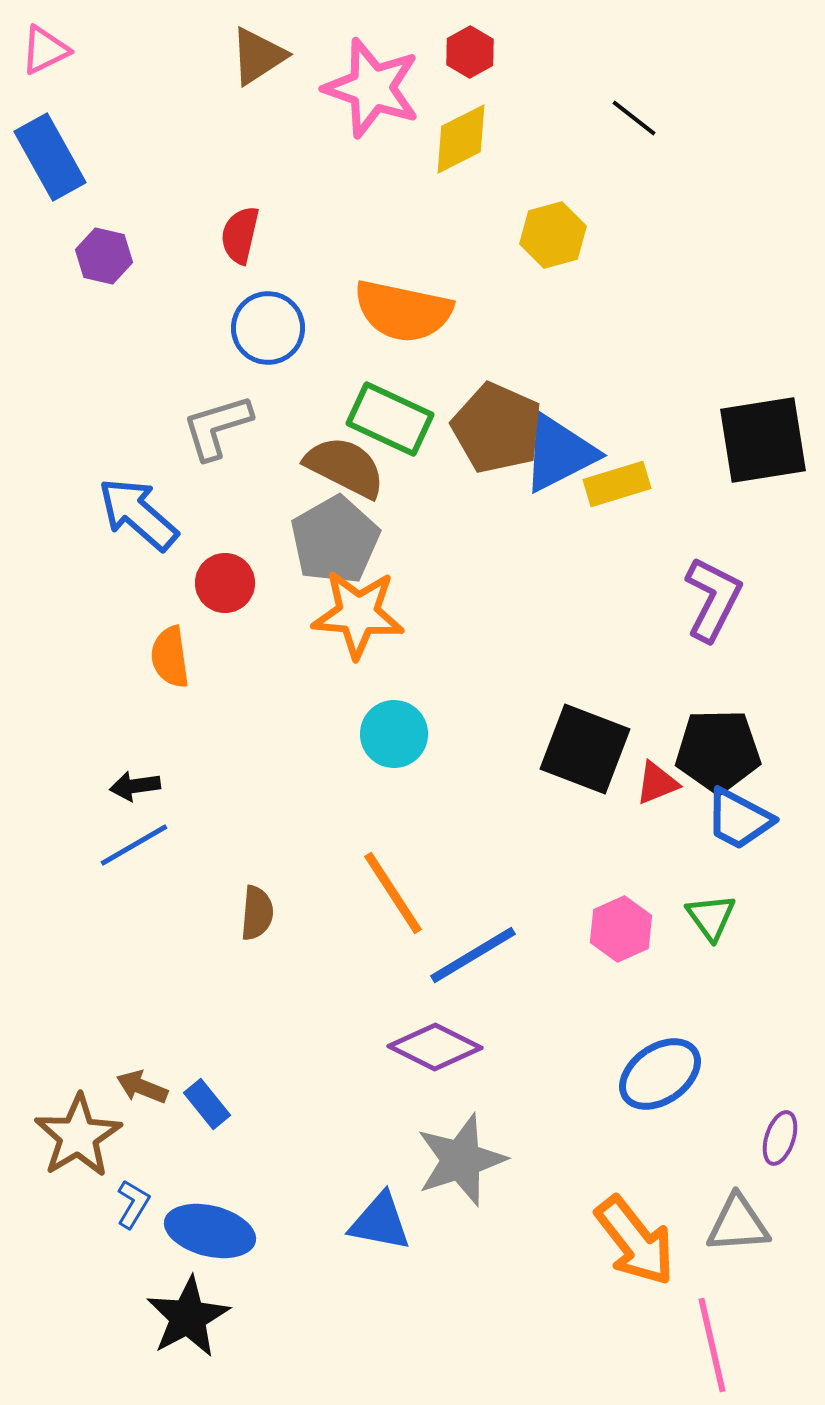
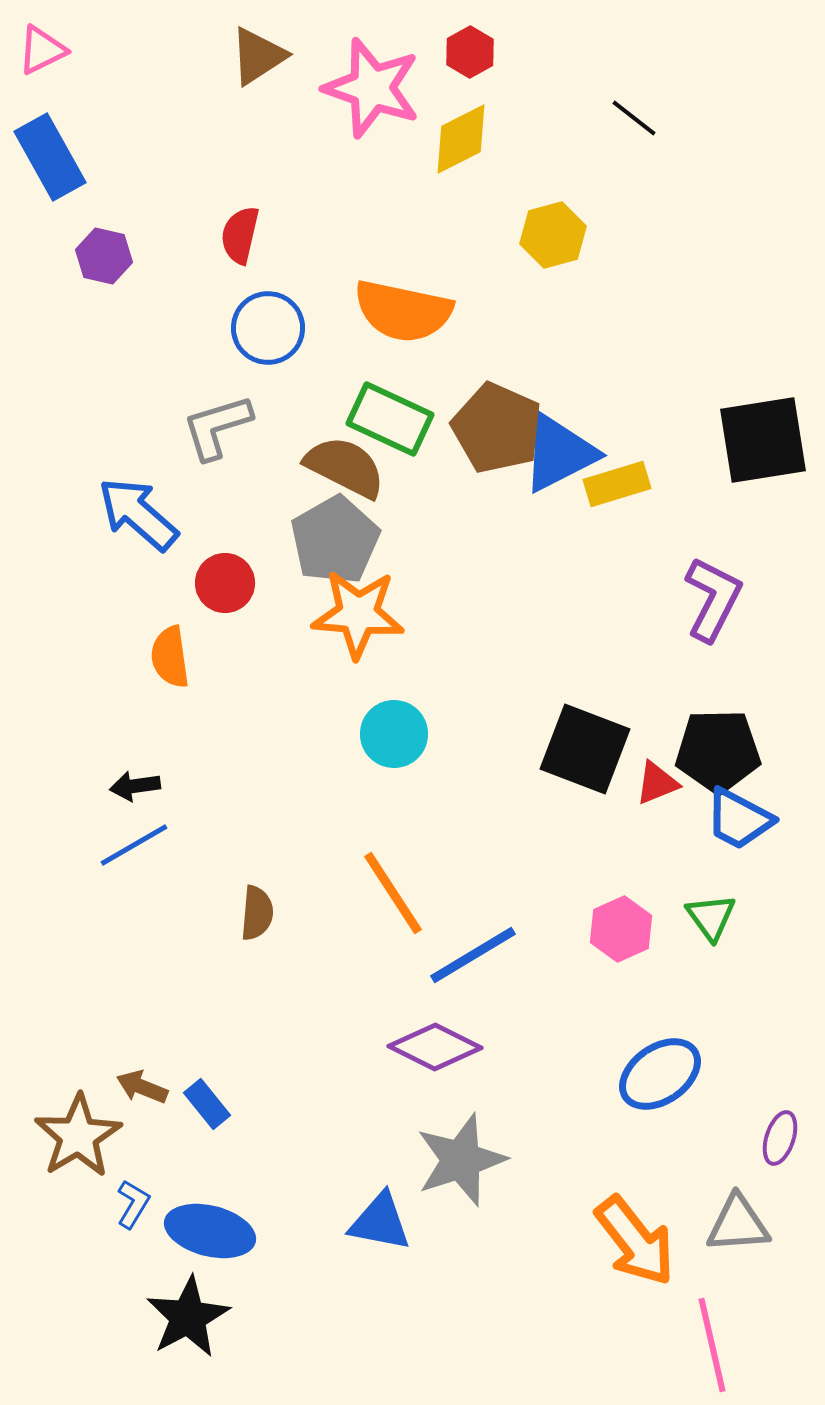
pink triangle at (45, 50): moved 3 px left
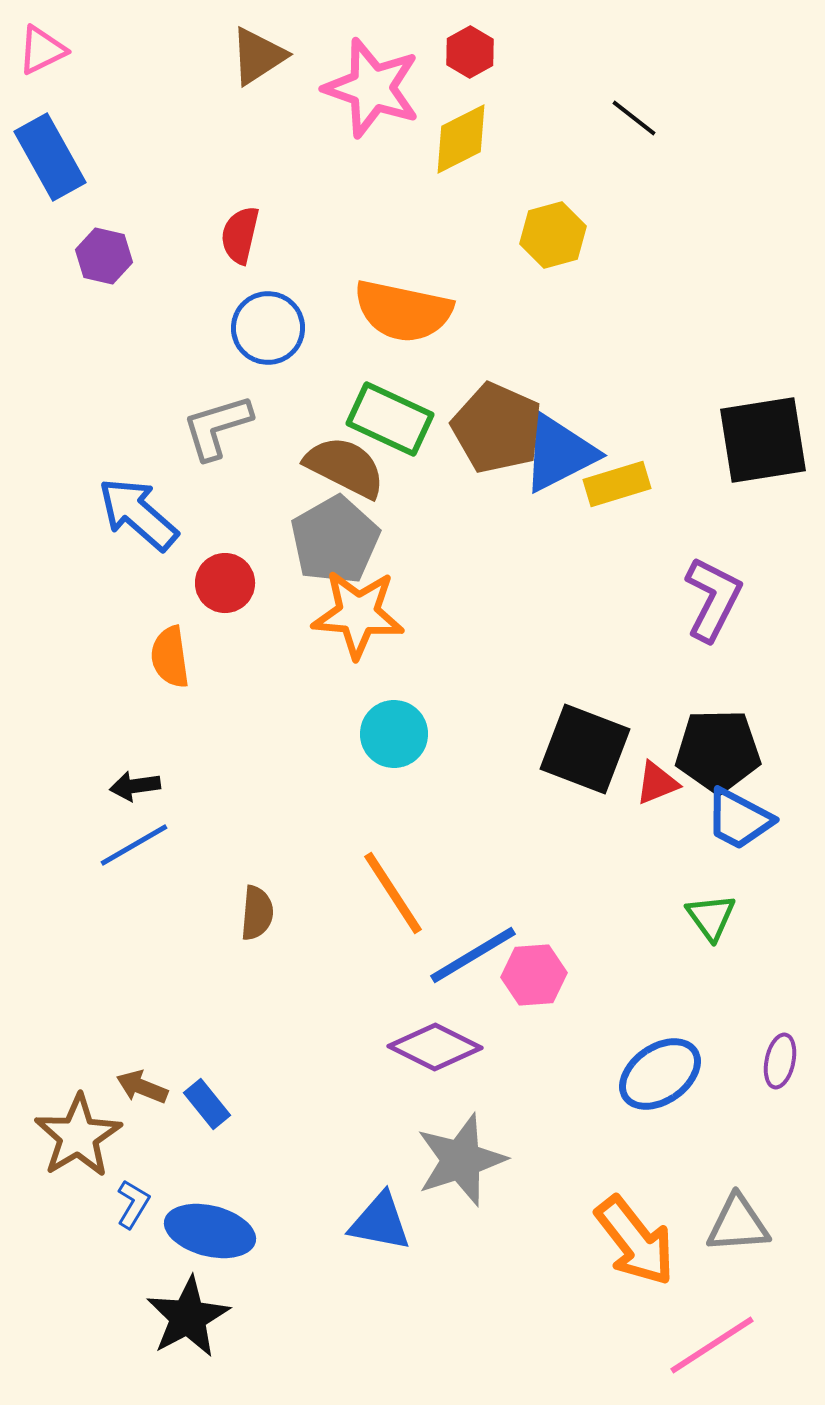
pink hexagon at (621, 929): moved 87 px left, 46 px down; rotated 20 degrees clockwise
purple ellipse at (780, 1138): moved 77 px up; rotated 6 degrees counterclockwise
pink line at (712, 1345): rotated 70 degrees clockwise
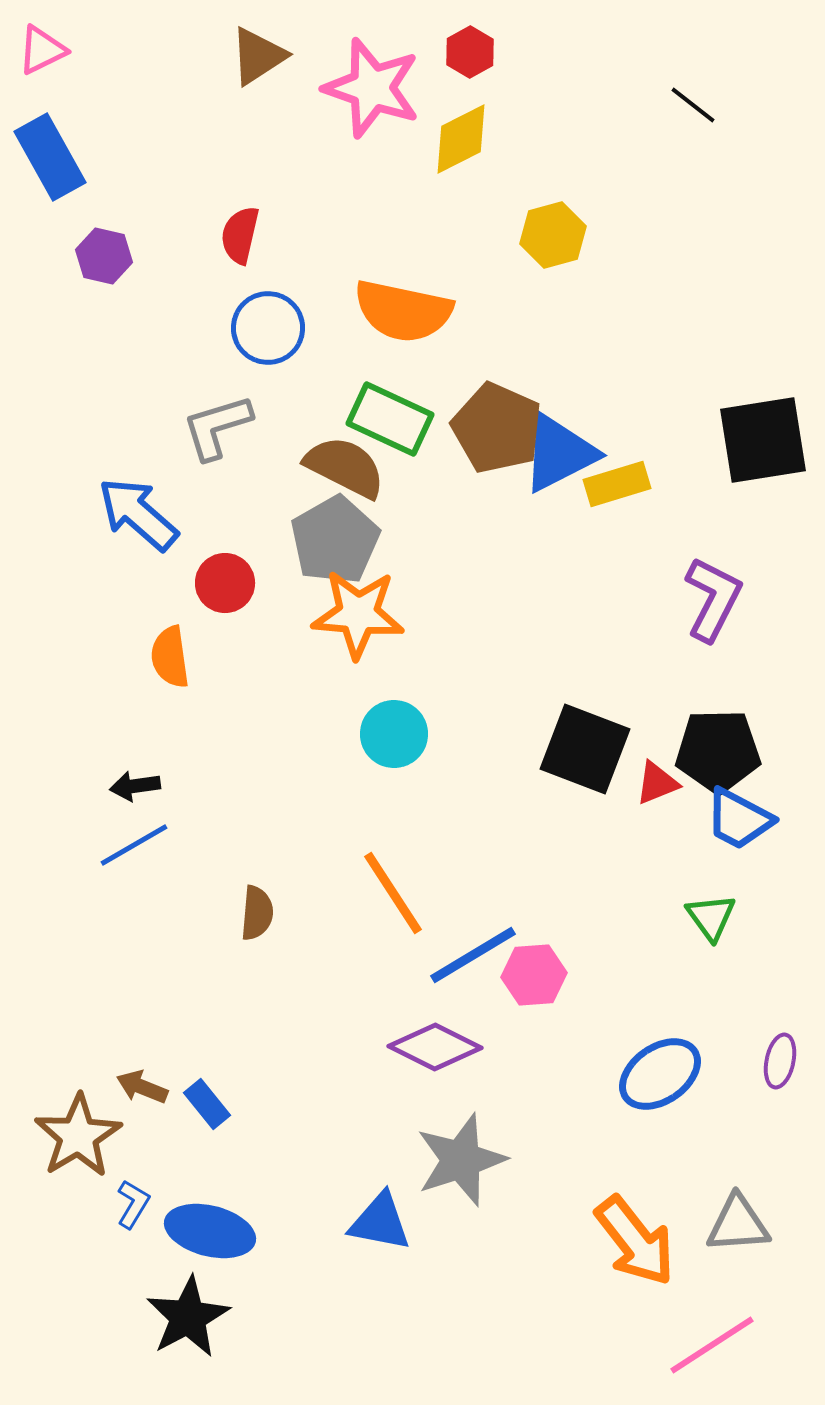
black line at (634, 118): moved 59 px right, 13 px up
